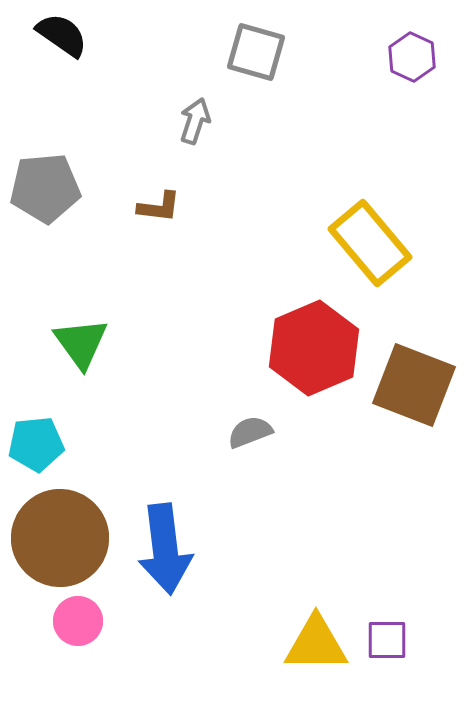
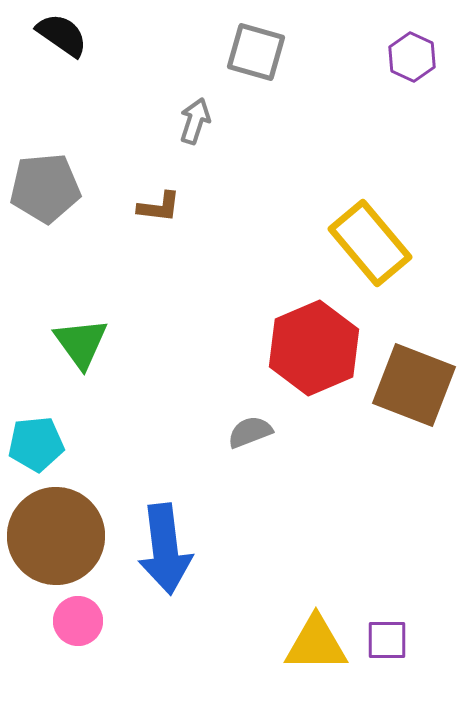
brown circle: moved 4 px left, 2 px up
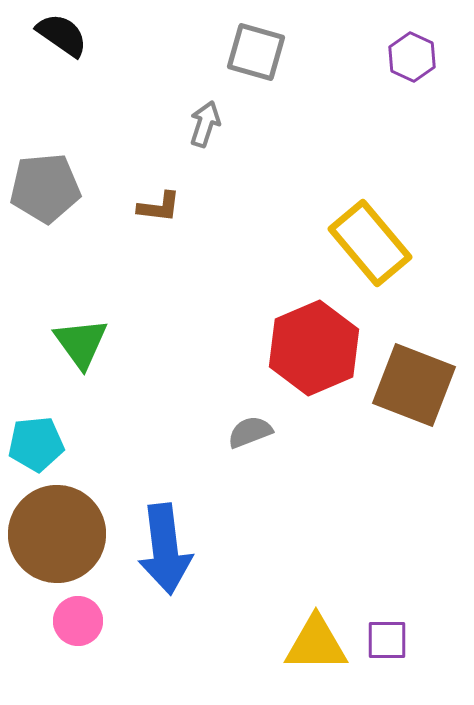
gray arrow: moved 10 px right, 3 px down
brown circle: moved 1 px right, 2 px up
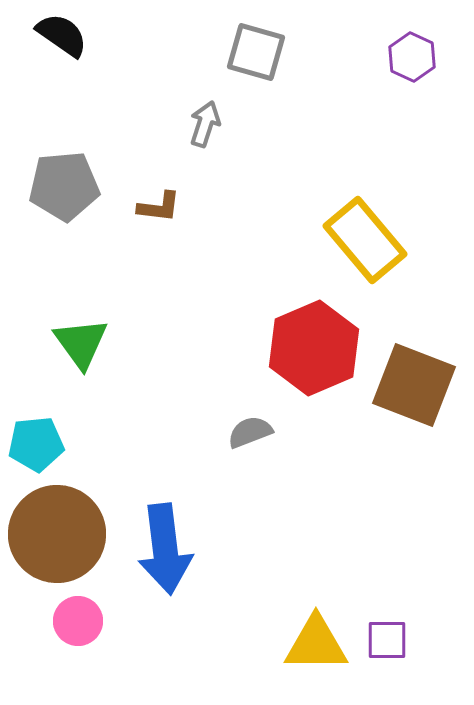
gray pentagon: moved 19 px right, 2 px up
yellow rectangle: moved 5 px left, 3 px up
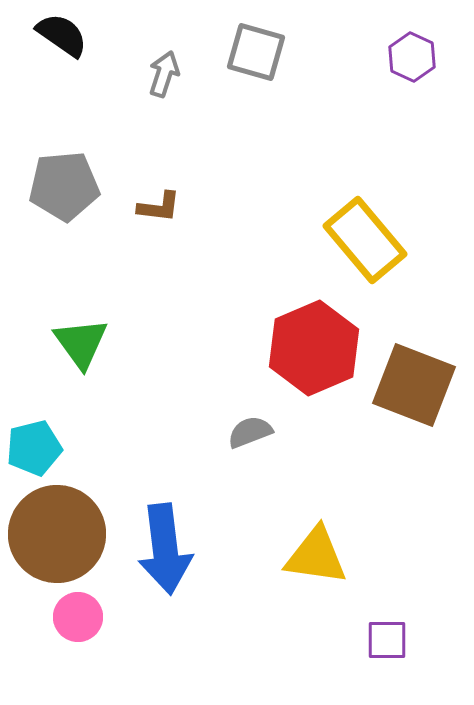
gray arrow: moved 41 px left, 50 px up
cyan pentagon: moved 2 px left, 4 px down; rotated 8 degrees counterclockwise
pink circle: moved 4 px up
yellow triangle: moved 88 px up; rotated 8 degrees clockwise
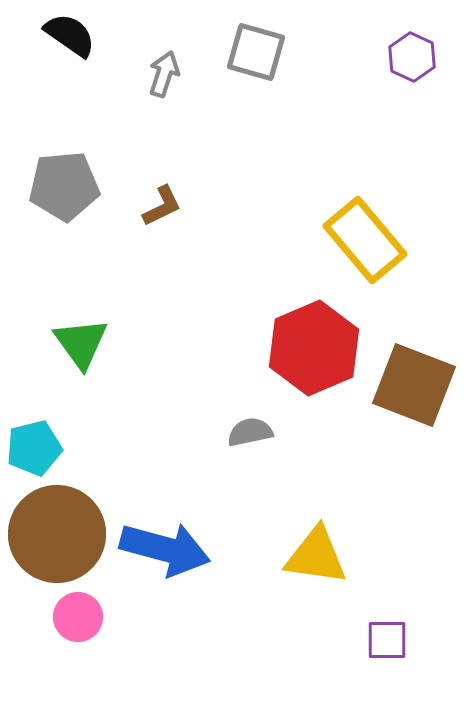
black semicircle: moved 8 px right
brown L-shape: moved 3 px right, 1 px up; rotated 33 degrees counterclockwise
gray semicircle: rotated 9 degrees clockwise
blue arrow: rotated 68 degrees counterclockwise
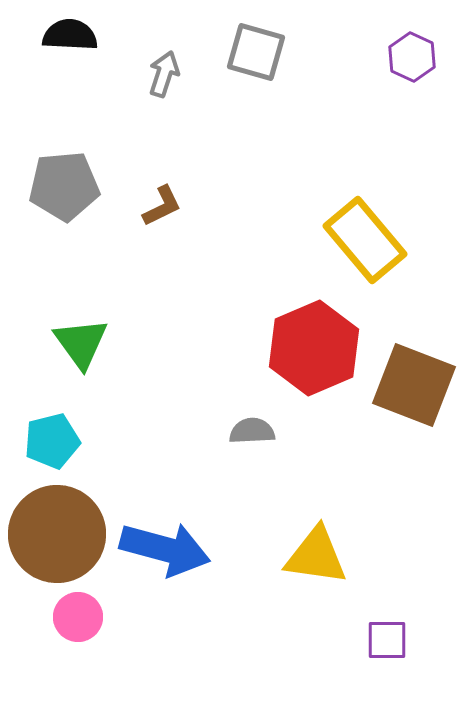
black semicircle: rotated 32 degrees counterclockwise
gray semicircle: moved 2 px right, 1 px up; rotated 9 degrees clockwise
cyan pentagon: moved 18 px right, 7 px up
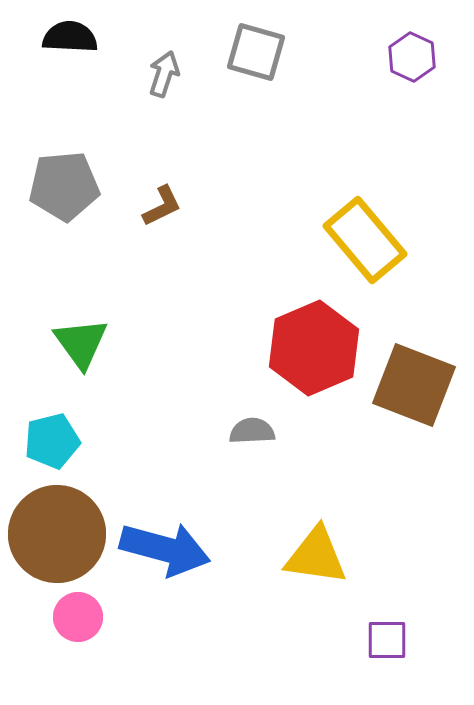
black semicircle: moved 2 px down
